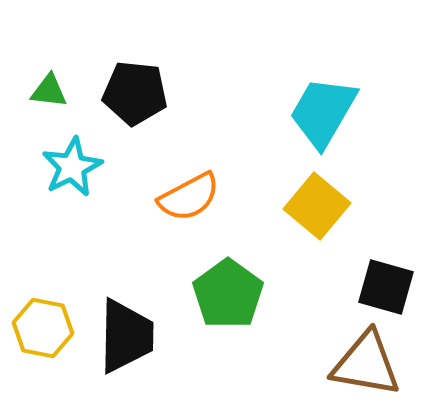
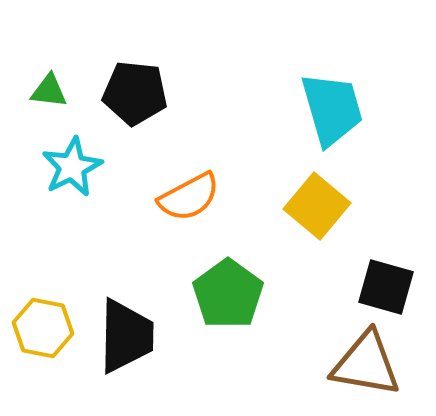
cyan trapezoid: moved 9 px right, 3 px up; rotated 134 degrees clockwise
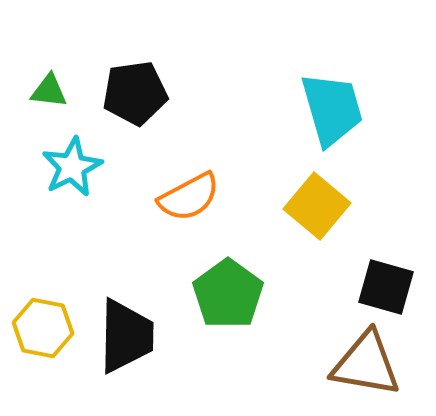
black pentagon: rotated 14 degrees counterclockwise
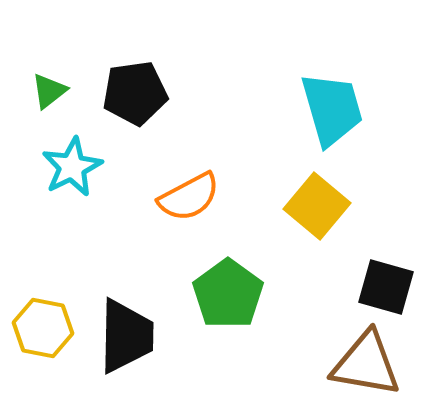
green triangle: rotated 45 degrees counterclockwise
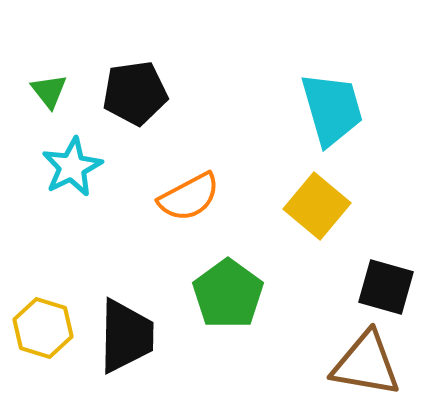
green triangle: rotated 30 degrees counterclockwise
yellow hexagon: rotated 6 degrees clockwise
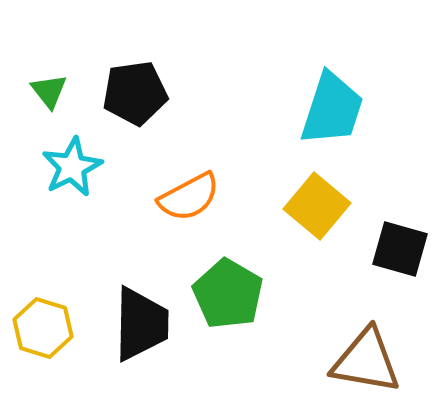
cyan trapezoid: rotated 34 degrees clockwise
black square: moved 14 px right, 38 px up
green pentagon: rotated 6 degrees counterclockwise
black trapezoid: moved 15 px right, 12 px up
brown triangle: moved 3 px up
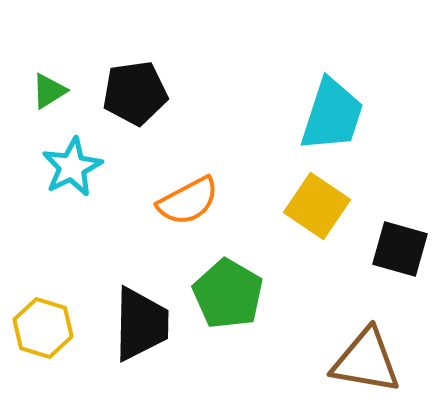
green triangle: rotated 36 degrees clockwise
cyan trapezoid: moved 6 px down
orange semicircle: moved 1 px left, 4 px down
yellow square: rotated 6 degrees counterclockwise
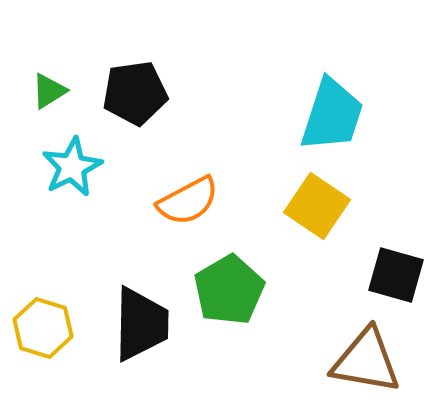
black square: moved 4 px left, 26 px down
green pentagon: moved 1 px right, 4 px up; rotated 12 degrees clockwise
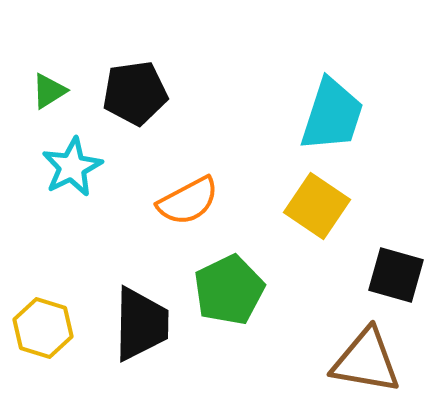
green pentagon: rotated 4 degrees clockwise
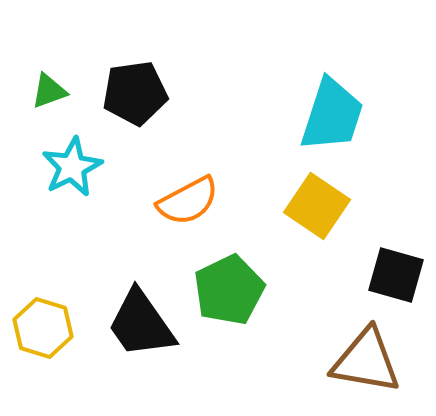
green triangle: rotated 12 degrees clockwise
black trapezoid: rotated 144 degrees clockwise
